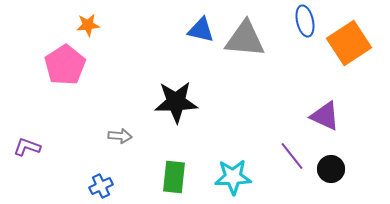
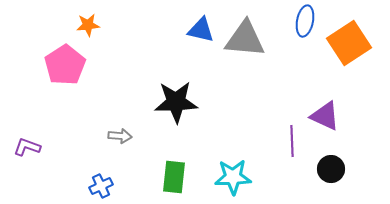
blue ellipse: rotated 24 degrees clockwise
purple line: moved 15 px up; rotated 36 degrees clockwise
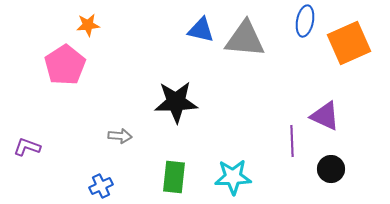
orange square: rotated 9 degrees clockwise
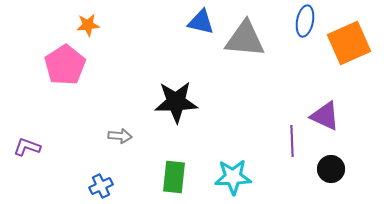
blue triangle: moved 8 px up
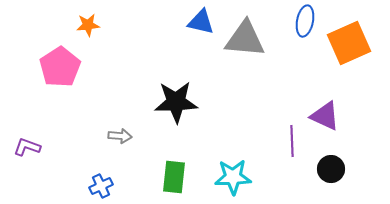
pink pentagon: moved 5 px left, 2 px down
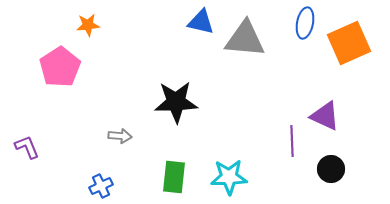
blue ellipse: moved 2 px down
purple L-shape: rotated 48 degrees clockwise
cyan star: moved 4 px left
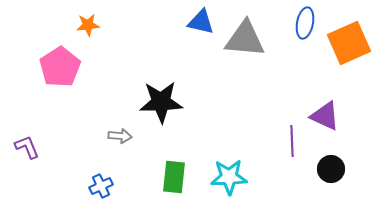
black star: moved 15 px left
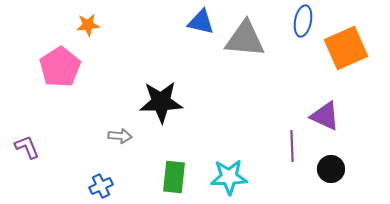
blue ellipse: moved 2 px left, 2 px up
orange square: moved 3 px left, 5 px down
purple line: moved 5 px down
